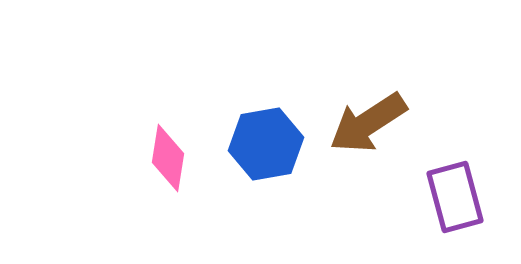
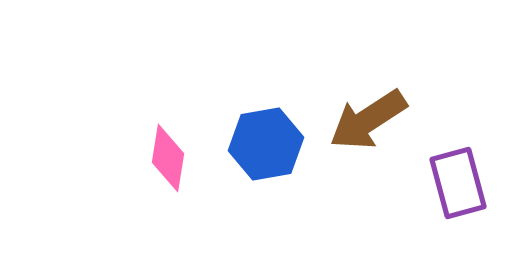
brown arrow: moved 3 px up
purple rectangle: moved 3 px right, 14 px up
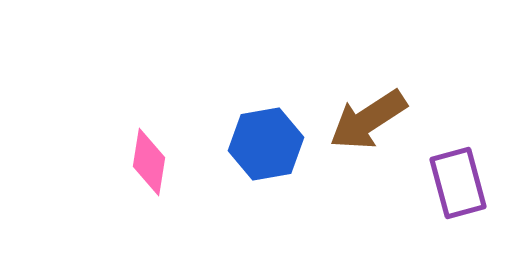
pink diamond: moved 19 px left, 4 px down
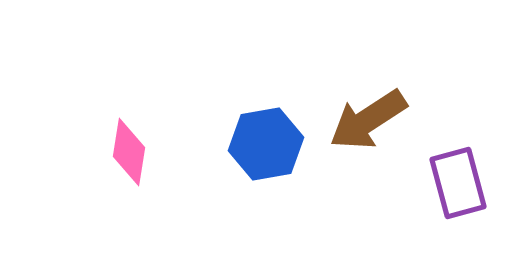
pink diamond: moved 20 px left, 10 px up
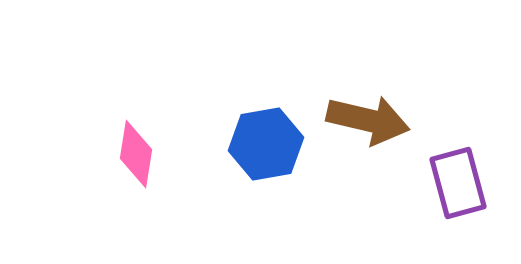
brown arrow: rotated 134 degrees counterclockwise
pink diamond: moved 7 px right, 2 px down
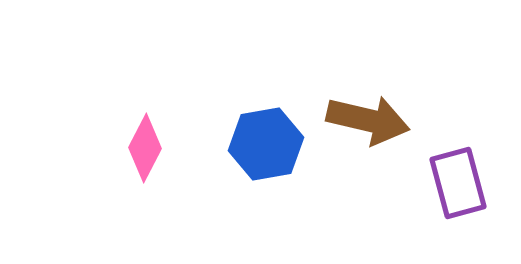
pink diamond: moved 9 px right, 6 px up; rotated 18 degrees clockwise
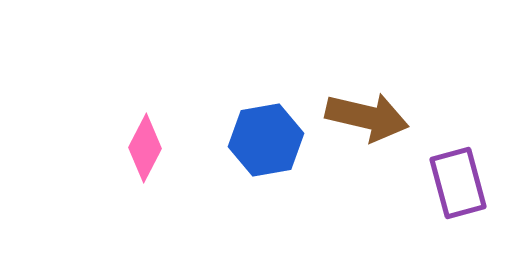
brown arrow: moved 1 px left, 3 px up
blue hexagon: moved 4 px up
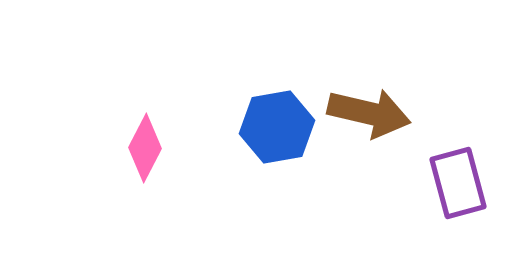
brown arrow: moved 2 px right, 4 px up
blue hexagon: moved 11 px right, 13 px up
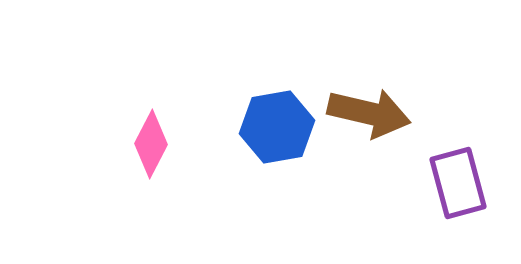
pink diamond: moved 6 px right, 4 px up
